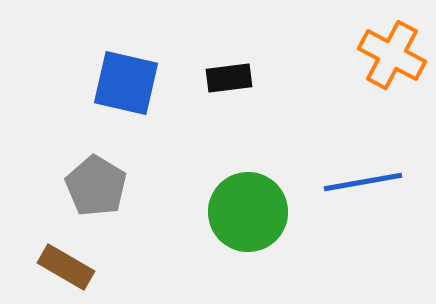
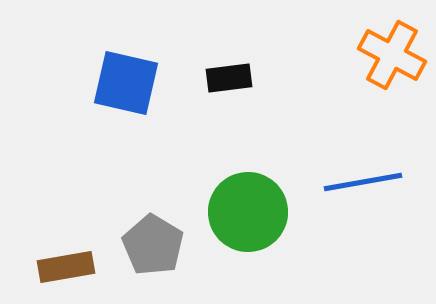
gray pentagon: moved 57 px right, 59 px down
brown rectangle: rotated 40 degrees counterclockwise
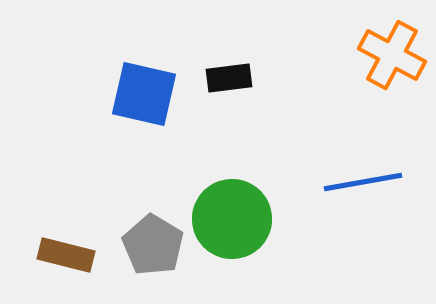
blue square: moved 18 px right, 11 px down
green circle: moved 16 px left, 7 px down
brown rectangle: moved 12 px up; rotated 24 degrees clockwise
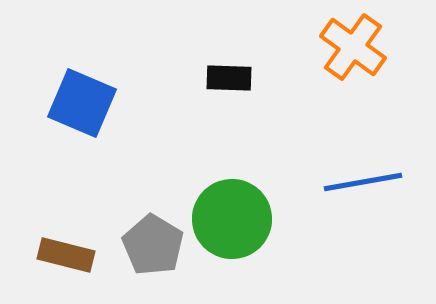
orange cross: moved 39 px left, 8 px up; rotated 8 degrees clockwise
black rectangle: rotated 9 degrees clockwise
blue square: moved 62 px left, 9 px down; rotated 10 degrees clockwise
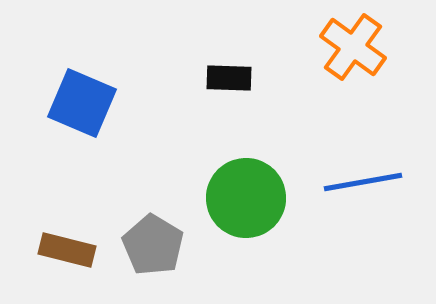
green circle: moved 14 px right, 21 px up
brown rectangle: moved 1 px right, 5 px up
